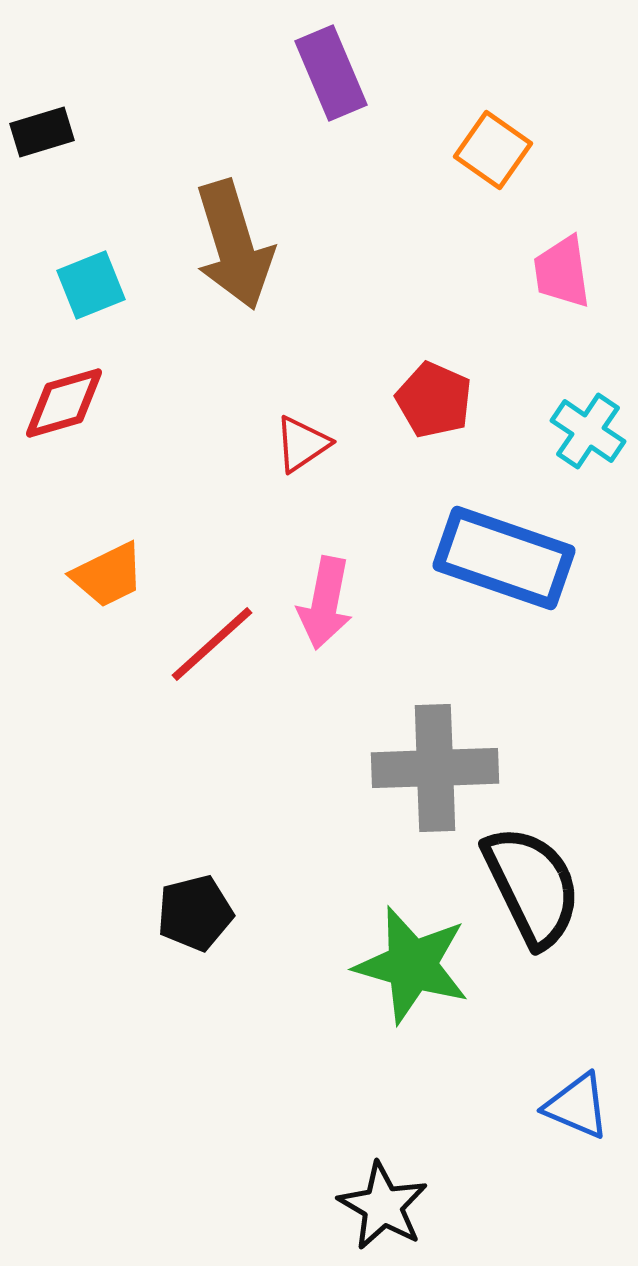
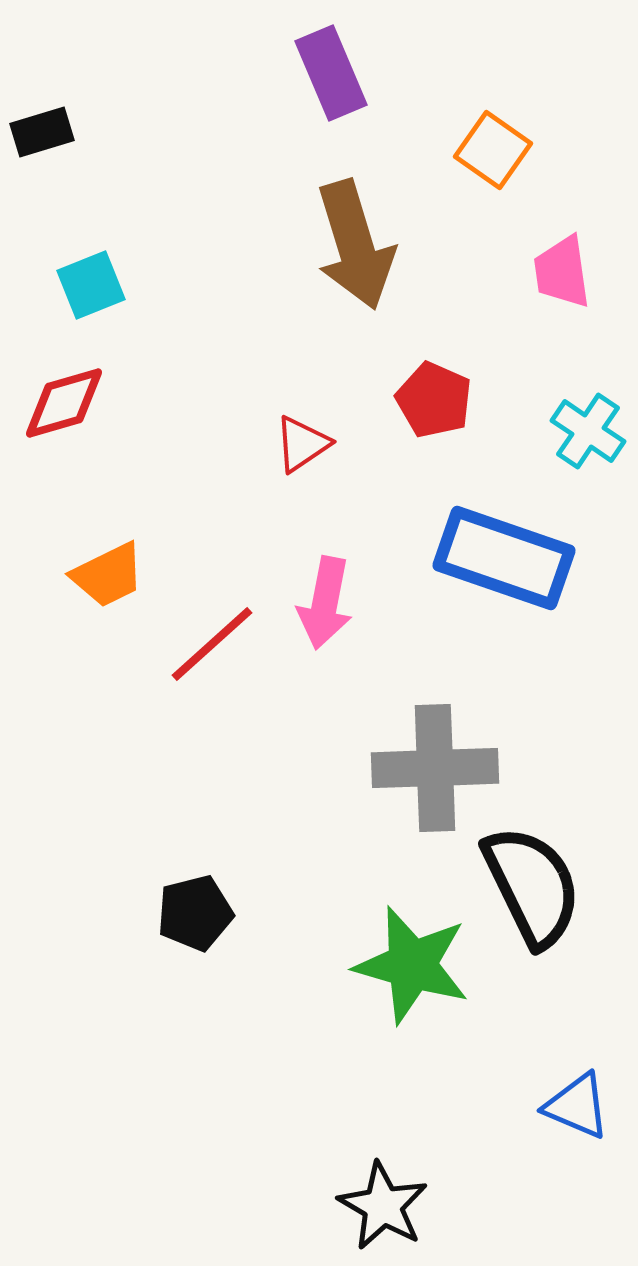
brown arrow: moved 121 px right
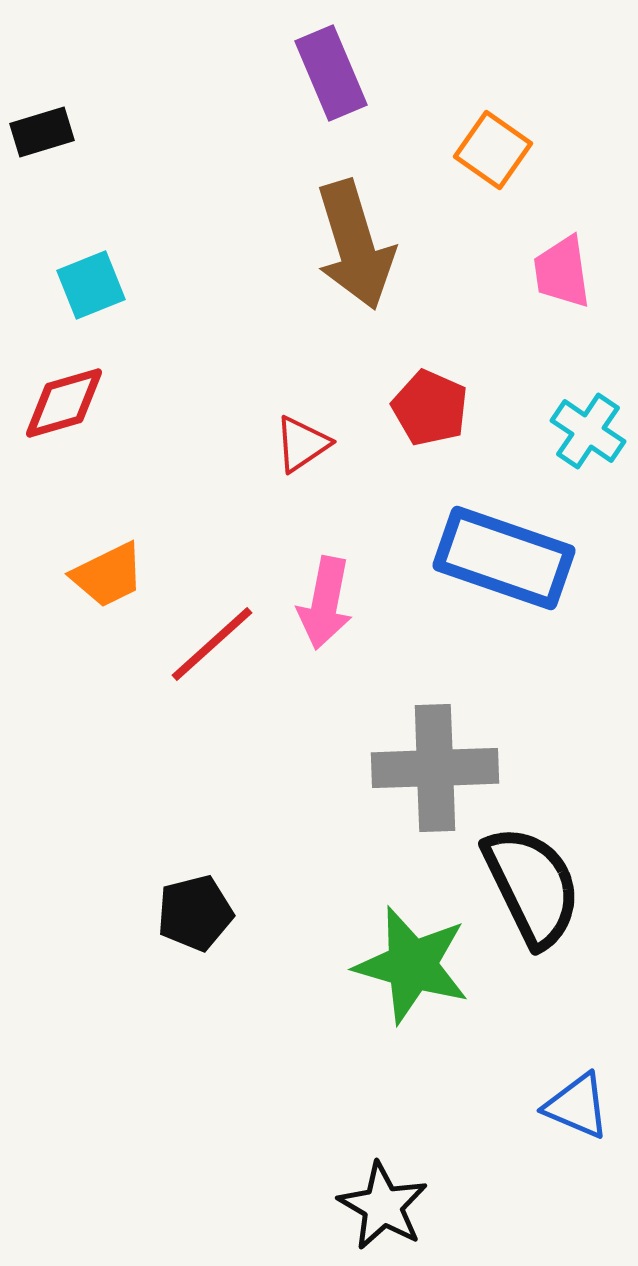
red pentagon: moved 4 px left, 8 px down
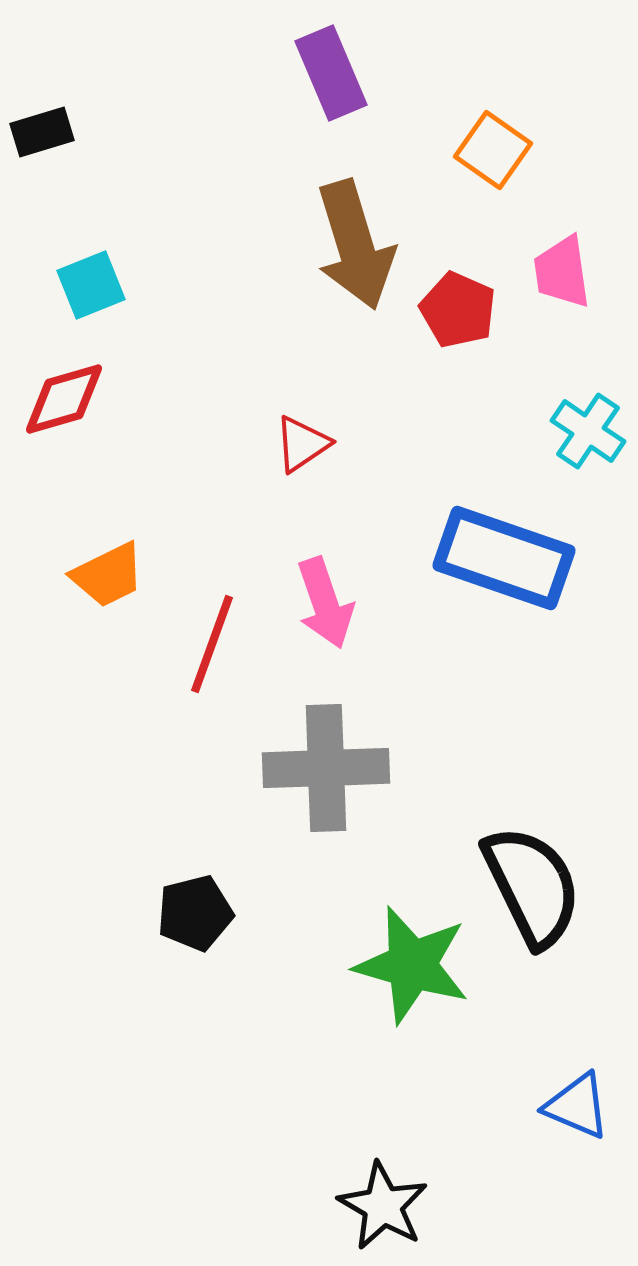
red diamond: moved 4 px up
red pentagon: moved 28 px right, 98 px up
pink arrow: rotated 30 degrees counterclockwise
red line: rotated 28 degrees counterclockwise
gray cross: moved 109 px left
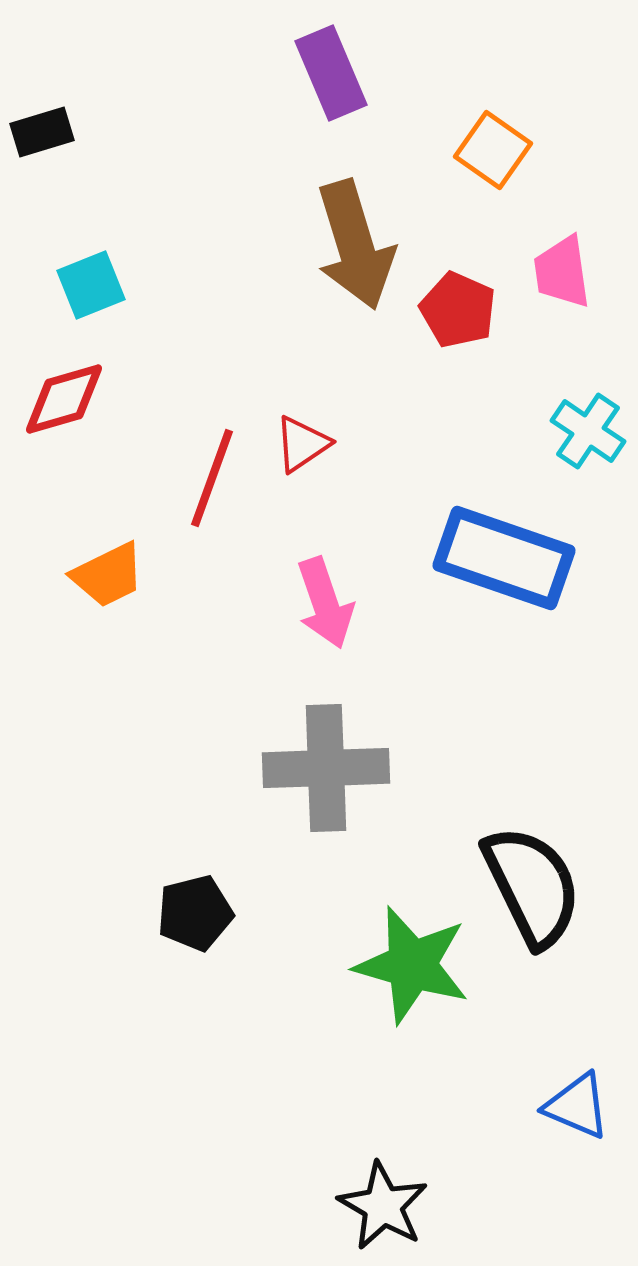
red line: moved 166 px up
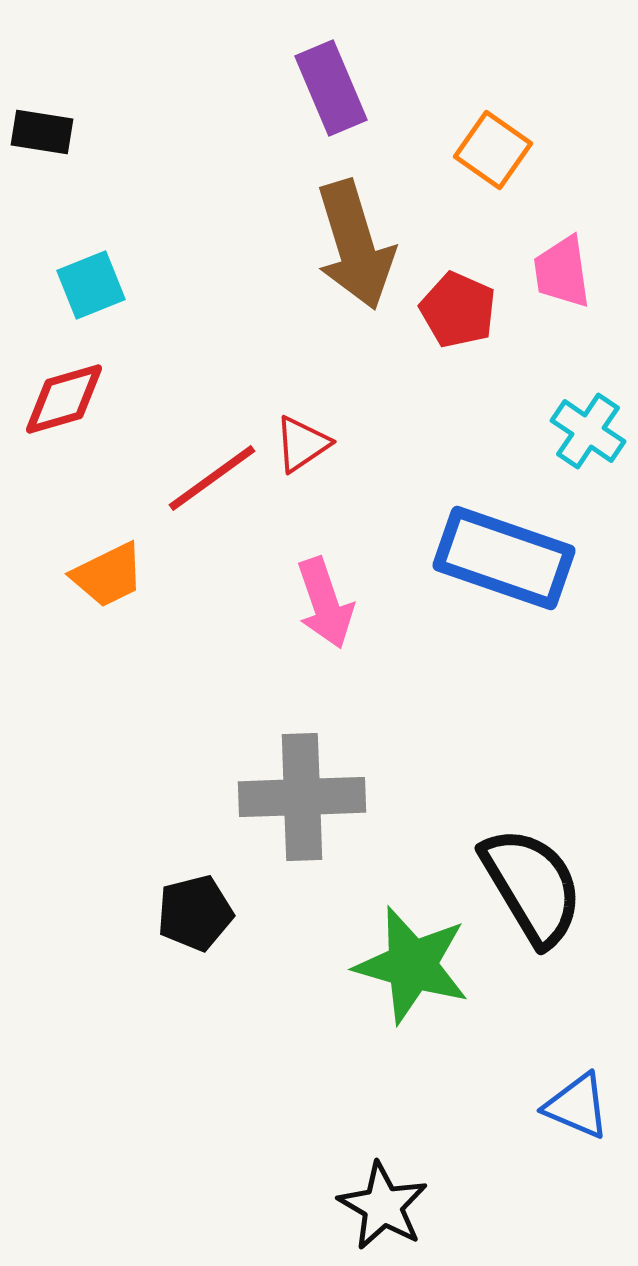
purple rectangle: moved 15 px down
black rectangle: rotated 26 degrees clockwise
red line: rotated 34 degrees clockwise
gray cross: moved 24 px left, 29 px down
black semicircle: rotated 5 degrees counterclockwise
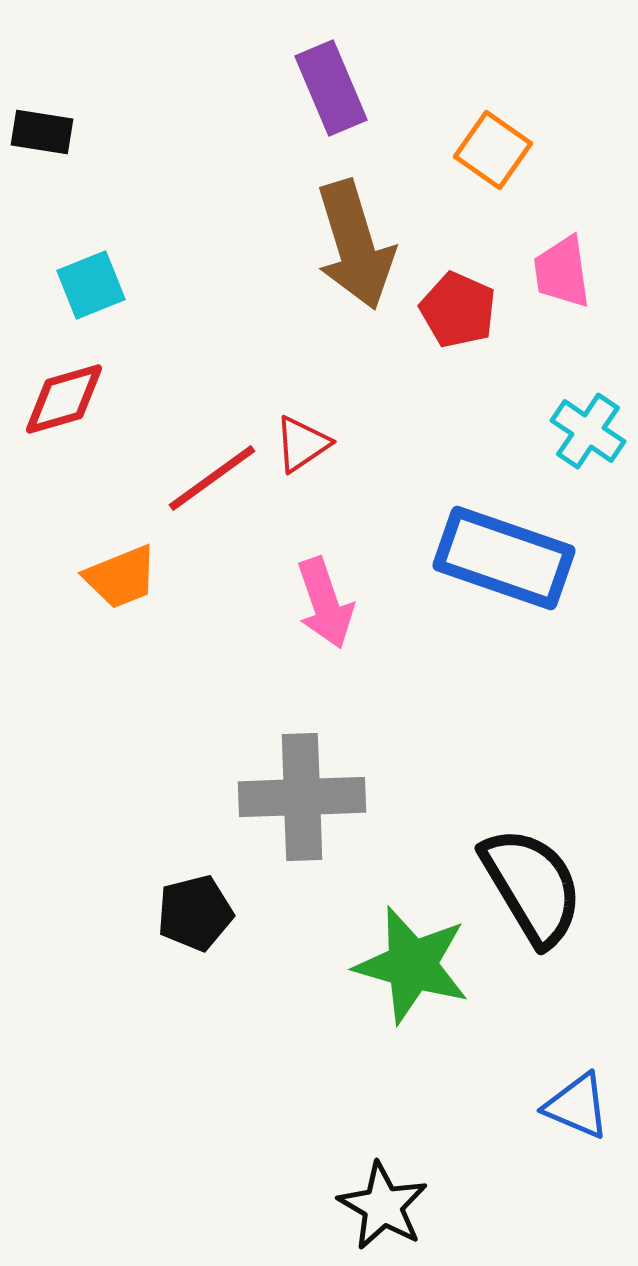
orange trapezoid: moved 13 px right, 2 px down; rotated 4 degrees clockwise
